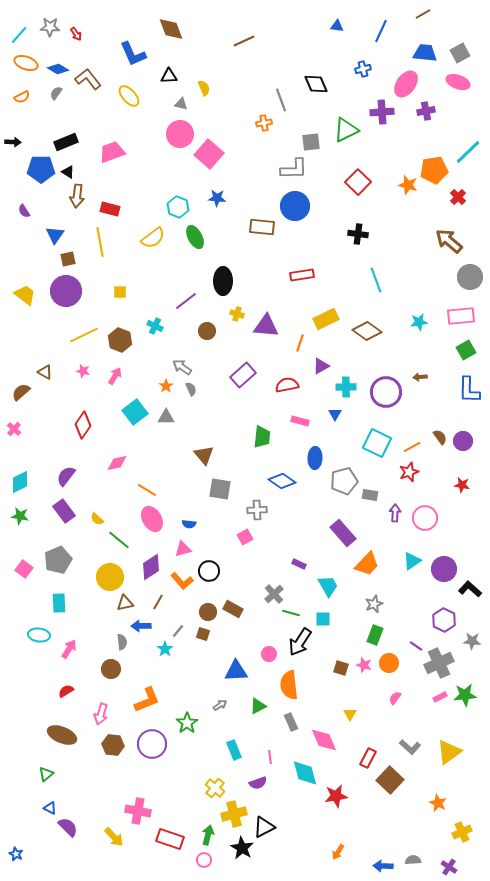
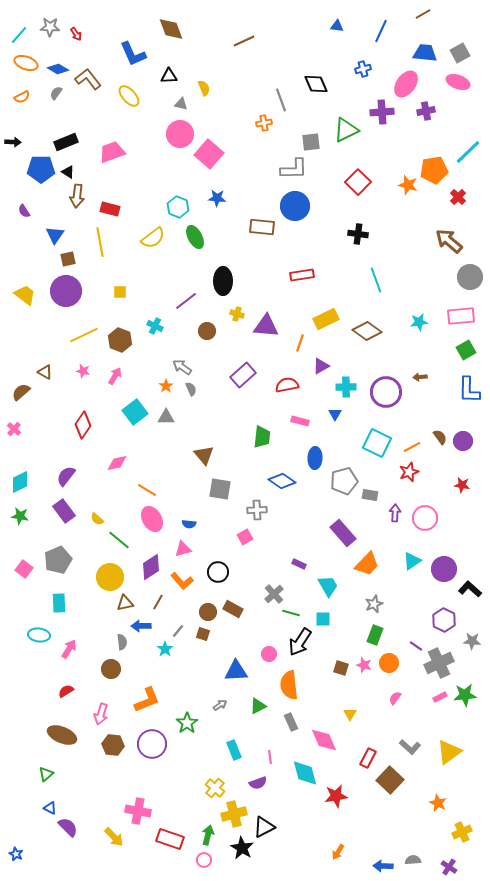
black circle at (209, 571): moved 9 px right, 1 px down
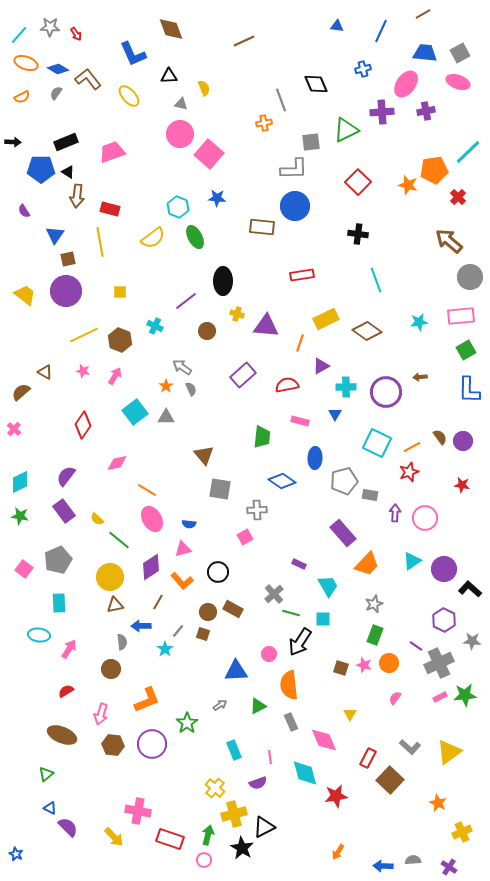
brown triangle at (125, 603): moved 10 px left, 2 px down
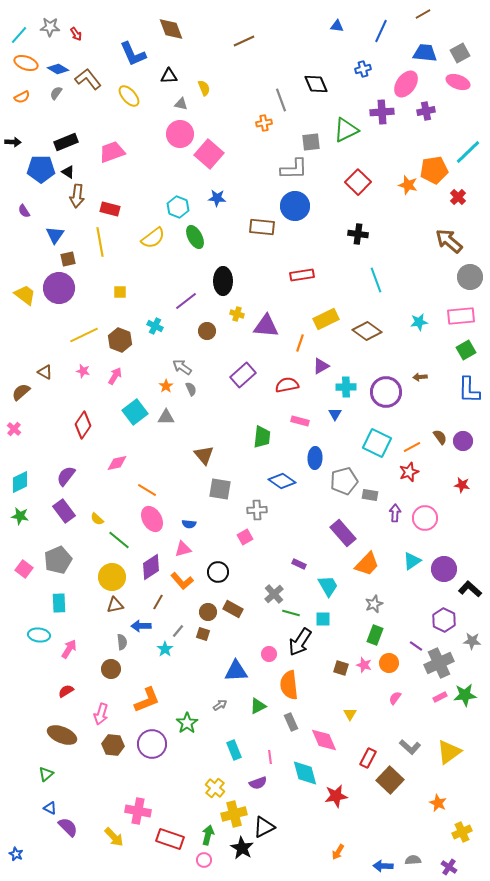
purple circle at (66, 291): moved 7 px left, 3 px up
yellow circle at (110, 577): moved 2 px right
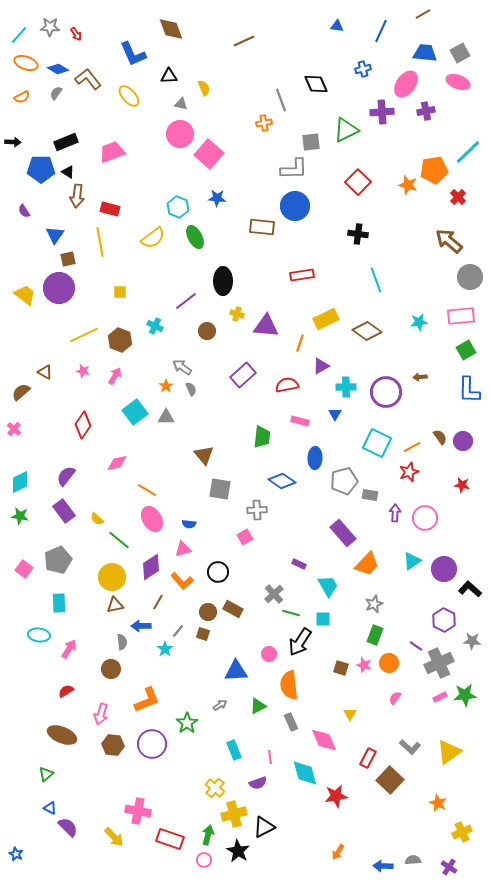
black star at (242, 848): moved 4 px left, 3 px down
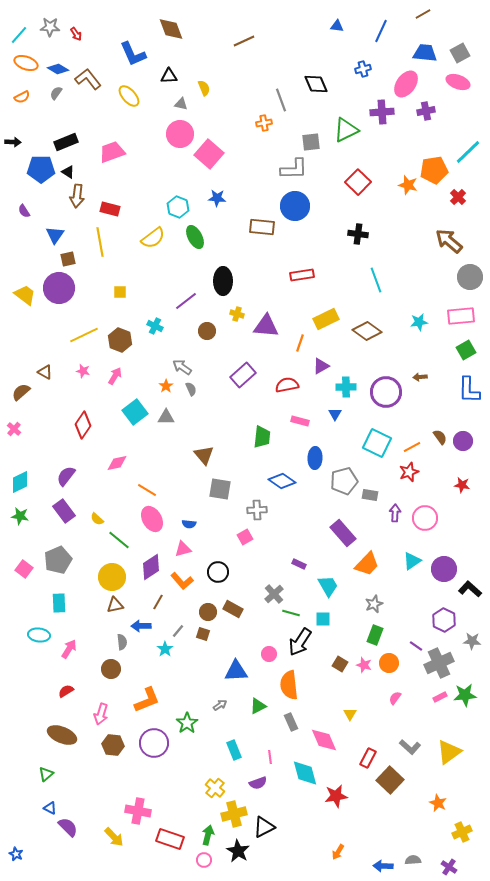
brown square at (341, 668): moved 1 px left, 4 px up; rotated 14 degrees clockwise
purple circle at (152, 744): moved 2 px right, 1 px up
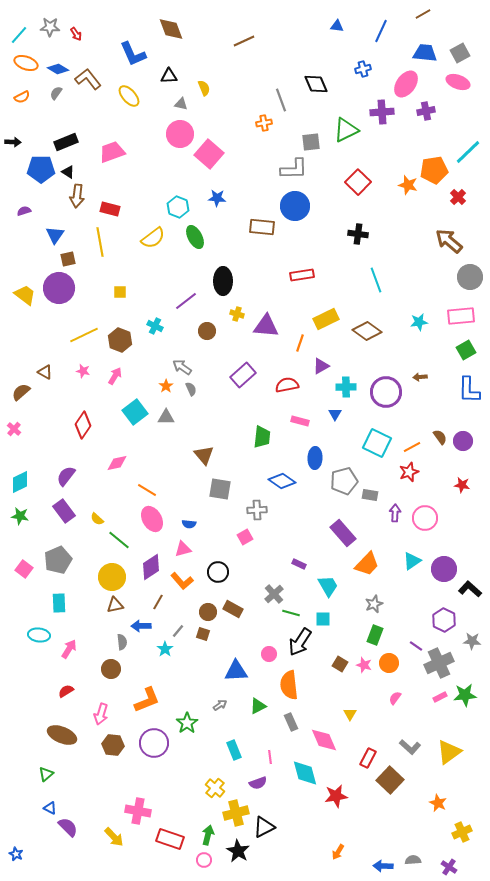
purple semicircle at (24, 211): rotated 104 degrees clockwise
yellow cross at (234, 814): moved 2 px right, 1 px up
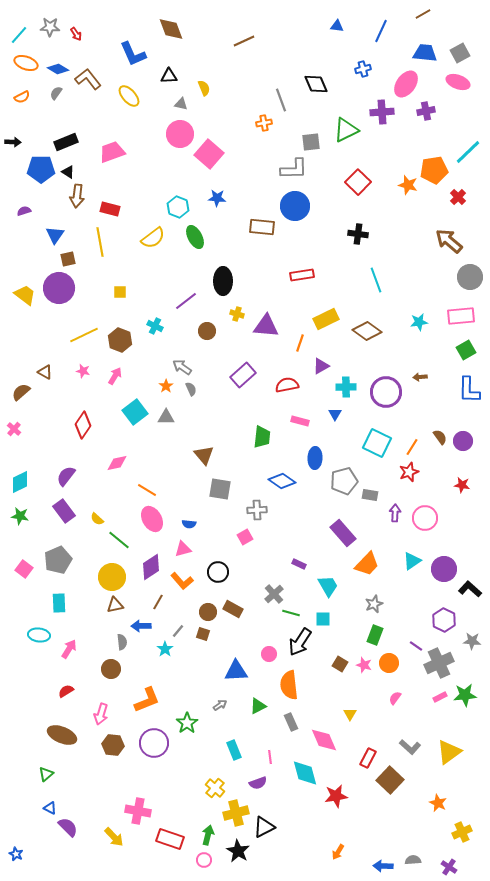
orange line at (412, 447): rotated 30 degrees counterclockwise
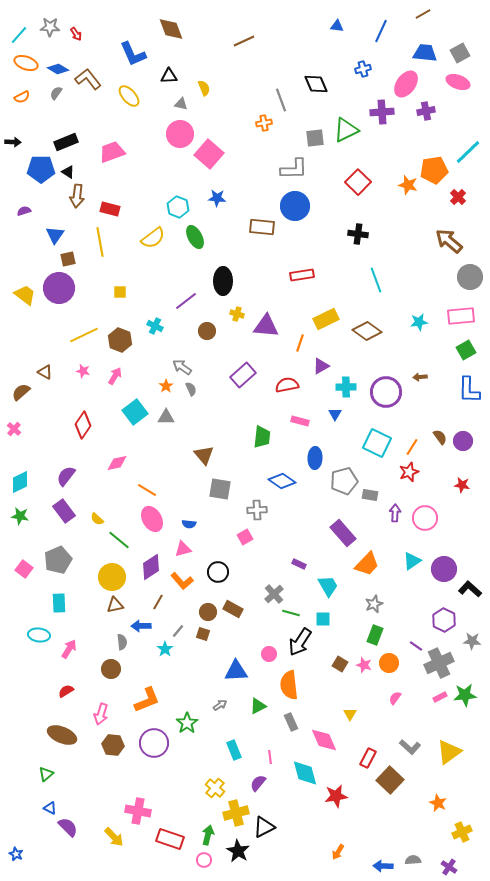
gray square at (311, 142): moved 4 px right, 4 px up
purple semicircle at (258, 783): rotated 150 degrees clockwise
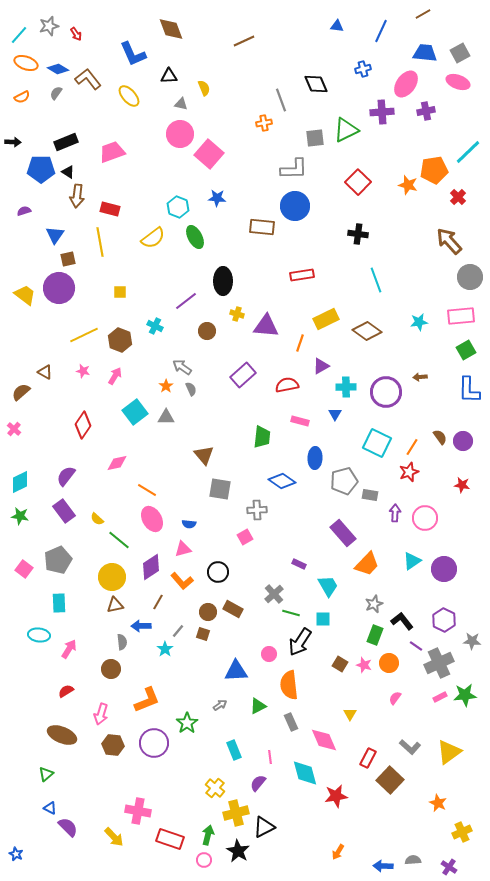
gray star at (50, 27): moved 1 px left, 1 px up; rotated 18 degrees counterclockwise
brown arrow at (449, 241): rotated 8 degrees clockwise
black L-shape at (470, 589): moved 68 px left, 32 px down; rotated 10 degrees clockwise
